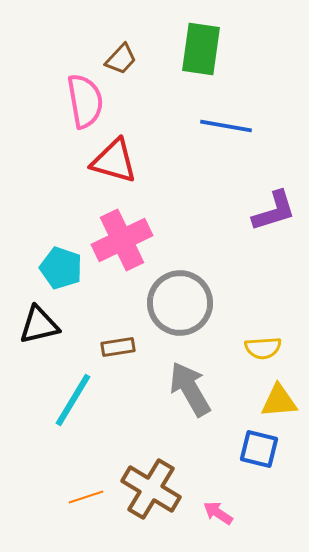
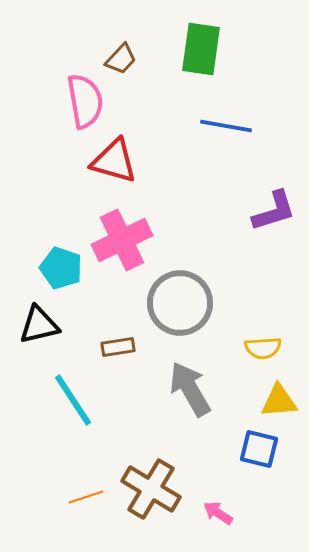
cyan line: rotated 64 degrees counterclockwise
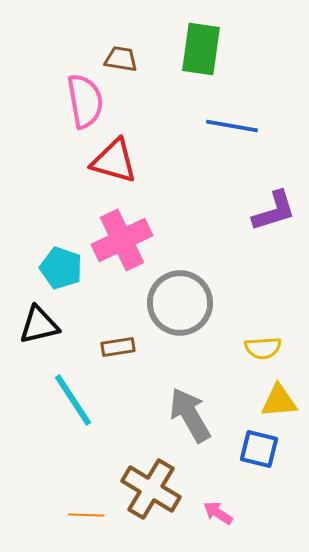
brown trapezoid: rotated 124 degrees counterclockwise
blue line: moved 6 px right
gray arrow: moved 26 px down
orange line: moved 18 px down; rotated 20 degrees clockwise
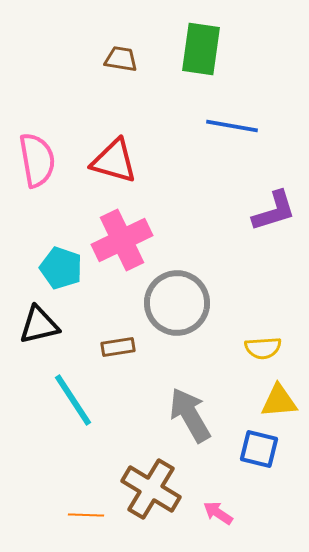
pink semicircle: moved 48 px left, 59 px down
gray circle: moved 3 px left
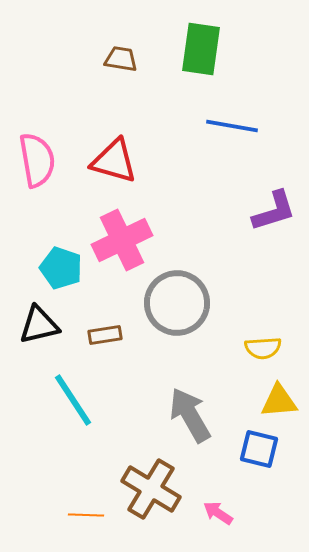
brown rectangle: moved 13 px left, 12 px up
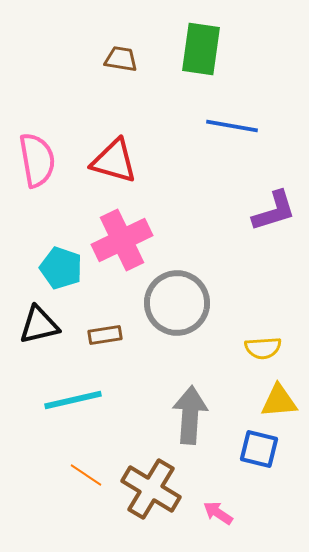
cyan line: rotated 70 degrees counterclockwise
gray arrow: rotated 34 degrees clockwise
orange line: moved 40 px up; rotated 32 degrees clockwise
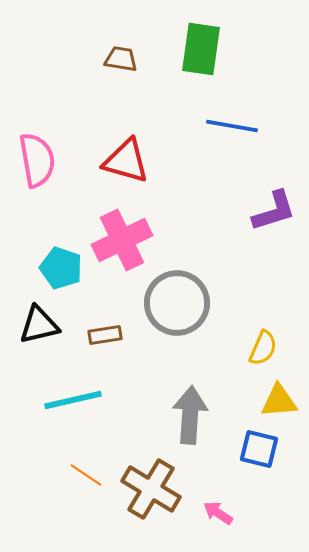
red triangle: moved 12 px right
yellow semicircle: rotated 63 degrees counterclockwise
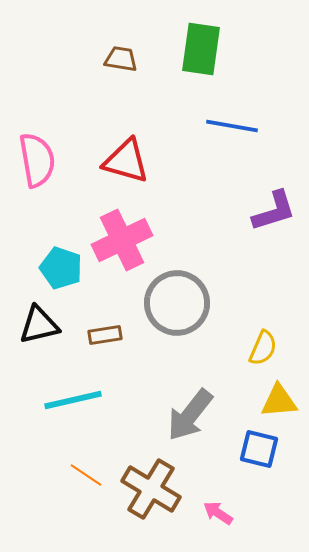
gray arrow: rotated 146 degrees counterclockwise
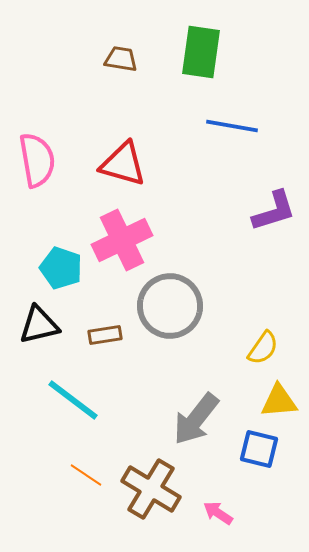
green rectangle: moved 3 px down
red triangle: moved 3 px left, 3 px down
gray circle: moved 7 px left, 3 px down
yellow semicircle: rotated 12 degrees clockwise
cyan line: rotated 50 degrees clockwise
gray arrow: moved 6 px right, 4 px down
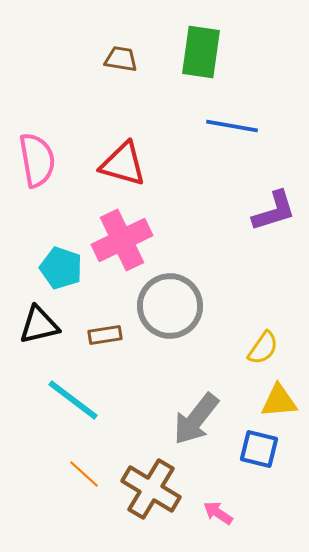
orange line: moved 2 px left, 1 px up; rotated 8 degrees clockwise
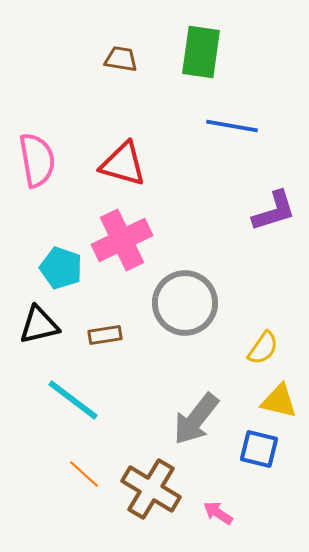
gray circle: moved 15 px right, 3 px up
yellow triangle: rotated 18 degrees clockwise
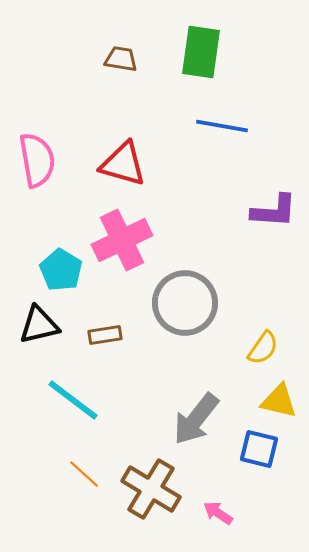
blue line: moved 10 px left
purple L-shape: rotated 21 degrees clockwise
cyan pentagon: moved 2 px down; rotated 12 degrees clockwise
